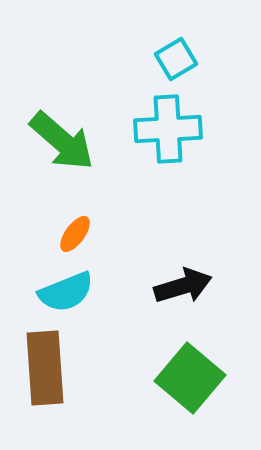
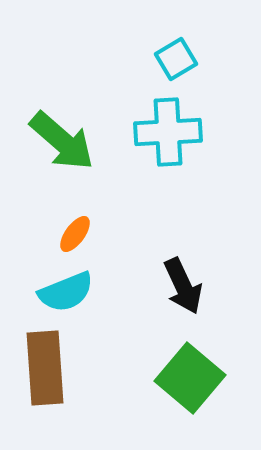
cyan cross: moved 3 px down
black arrow: rotated 82 degrees clockwise
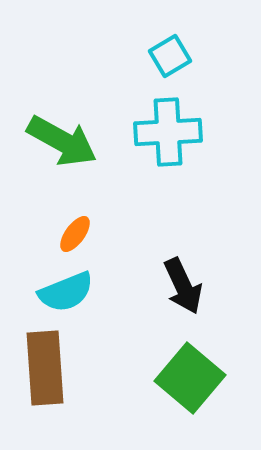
cyan square: moved 6 px left, 3 px up
green arrow: rotated 12 degrees counterclockwise
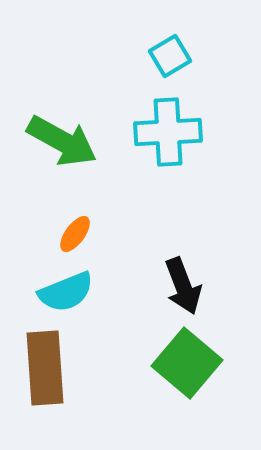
black arrow: rotated 4 degrees clockwise
green square: moved 3 px left, 15 px up
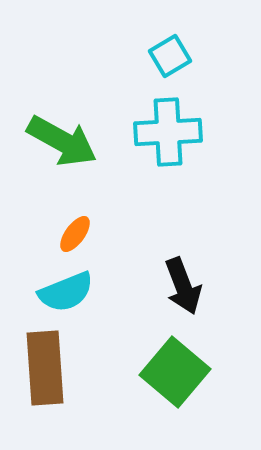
green square: moved 12 px left, 9 px down
